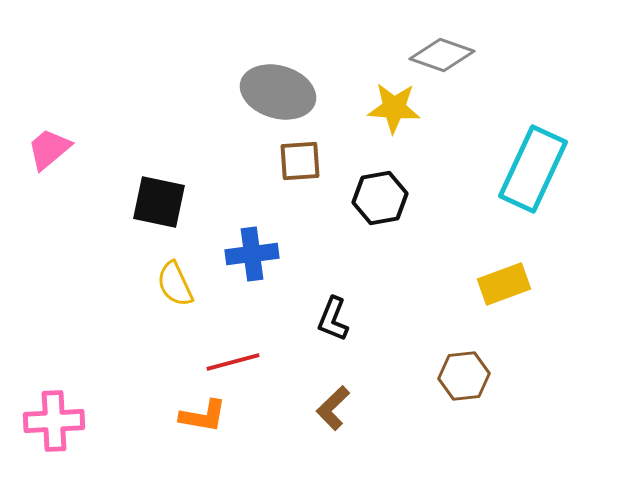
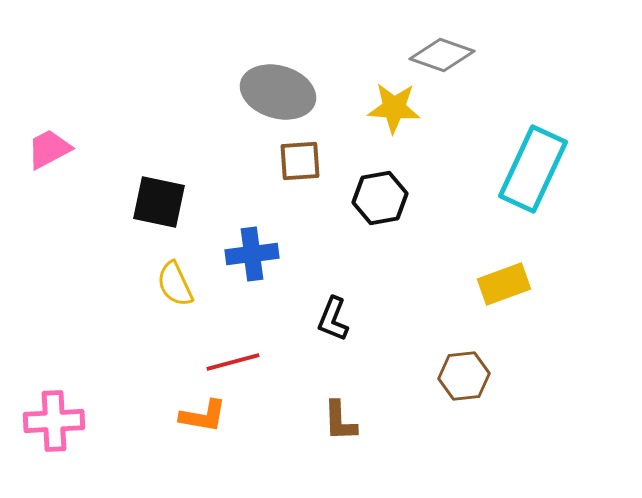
pink trapezoid: rotated 12 degrees clockwise
brown L-shape: moved 7 px right, 13 px down; rotated 48 degrees counterclockwise
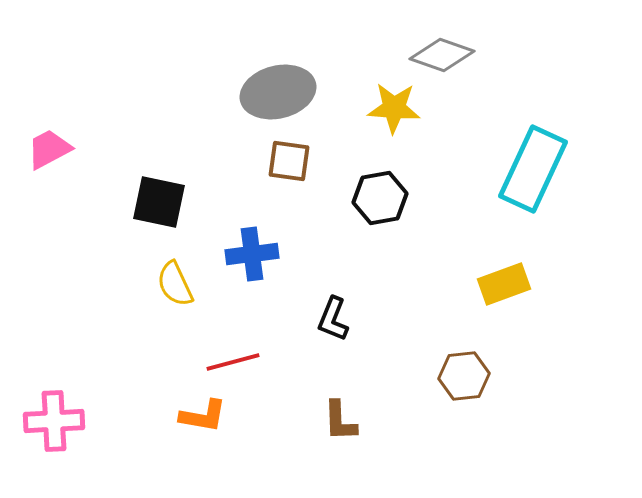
gray ellipse: rotated 30 degrees counterclockwise
brown square: moved 11 px left; rotated 12 degrees clockwise
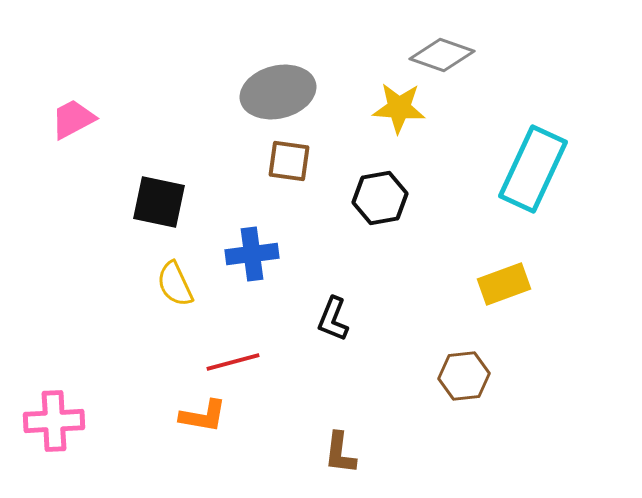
yellow star: moved 5 px right
pink trapezoid: moved 24 px right, 30 px up
brown L-shape: moved 32 px down; rotated 9 degrees clockwise
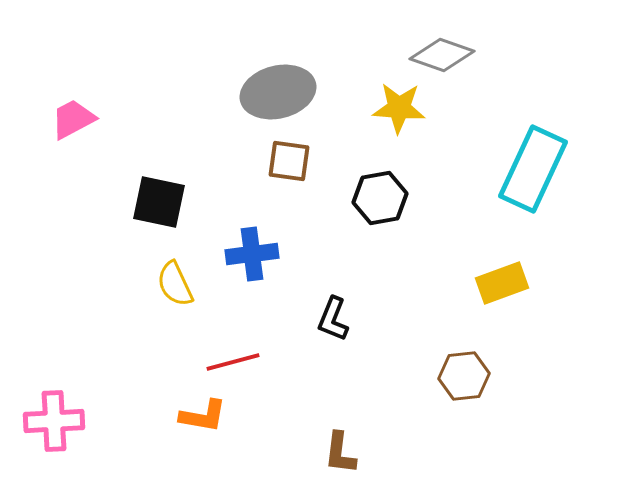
yellow rectangle: moved 2 px left, 1 px up
